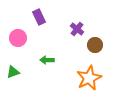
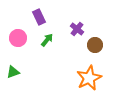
green arrow: moved 20 px up; rotated 128 degrees clockwise
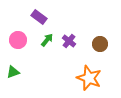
purple rectangle: rotated 28 degrees counterclockwise
purple cross: moved 8 px left, 12 px down
pink circle: moved 2 px down
brown circle: moved 5 px right, 1 px up
orange star: rotated 25 degrees counterclockwise
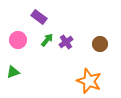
purple cross: moved 3 px left, 1 px down; rotated 16 degrees clockwise
orange star: moved 3 px down
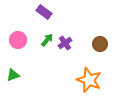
purple rectangle: moved 5 px right, 5 px up
purple cross: moved 1 px left, 1 px down
green triangle: moved 3 px down
orange star: moved 1 px up
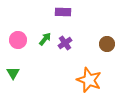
purple rectangle: moved 19 px right; rotated 35 degrees counterclockwise
green arrow: moved 2 px left, 1 px up
brown circle: moved 7 px right
green triangle: moved 2 px up; rotated 40 degrees counterclockwise
